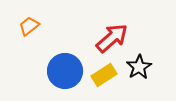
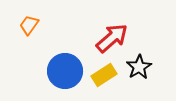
orange trapezoid: moved 1 px up; rotated 15 degrees counterclockwise
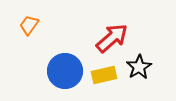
yellow rectangle: rotated 20 degrees clockwise
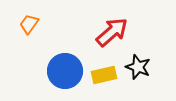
orange trapezoid: moved 1 px up
red arrow: moved 6 px up
black star: moved 1 px left; rotated 20 degrees counterclockwise
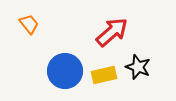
orange trapezoid: rotated 105 degrees clockwise
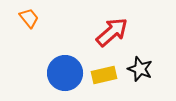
orange trapezoid: moved 6 px up
black star: moved 2 px right, 2 px down
blue circle: moved 2 px down
